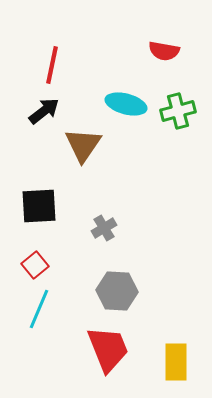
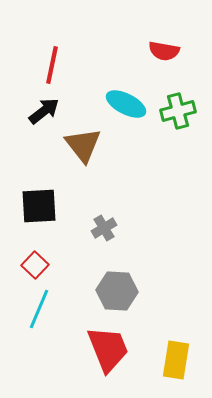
cyan ellipse: rotated 12 degrees clockwise
brown triangle: rotated 12 degrees counterclockwise
red square: rotated 8 degrees counterclockwise
yellow rectangle: moved 2 px up; rotated 9 degrees clockwise
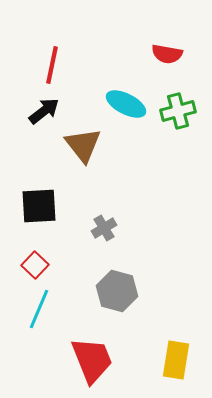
red semicircle: moved 3 px right, 3 px down
gray hexagon: rotated 12 degrees clockwise
red trapezoid: moved 16 px left, 11 px down
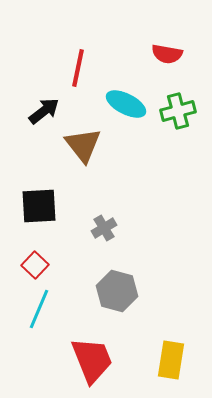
red line: moved 26 px right, 3 px down
yellow rectangle: moved 5 px left
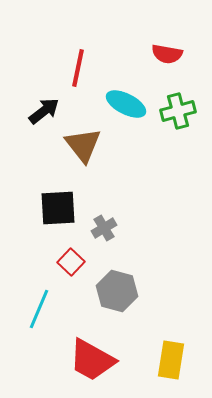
black square: moved 19 px right, 2 px down
red square: moved 36 px right, 3 px up
red trapezoid: rotated 141 degrees clockwise
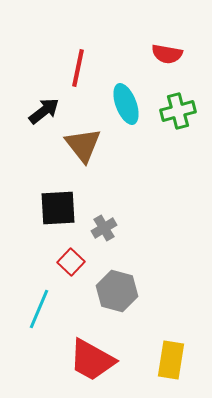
cyan ellipse: rotated 42 degrees clockwise
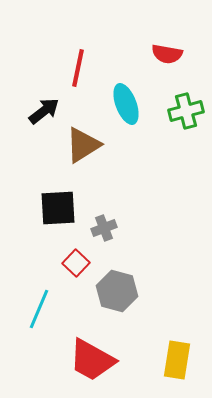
green cross: moved 8 px right
brown triangle: rotated 36 degrees clockwise
gray cross: rotated 10 degrees clockwise
red square: moved 5 px right, 1 px down
yellow rectangle: moved 6 px right
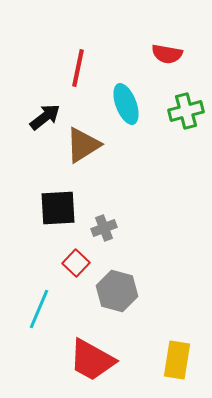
black arrow: moved 1 px right, 6 px down
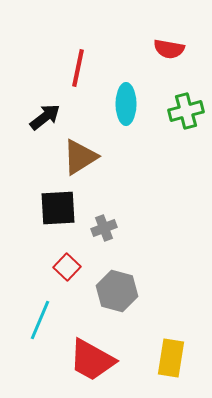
red semicircle: moved 2 px right, 5 px up
cyan ellipse: rotated 21 degrees clockwise
brown triangle: moved 3 px left, 12 px down
red square: moved 9 px left, 4 px down
cyan line: moved 1 px right, 11 px down
yellow rectangle: moved 6 px left, 2 px up
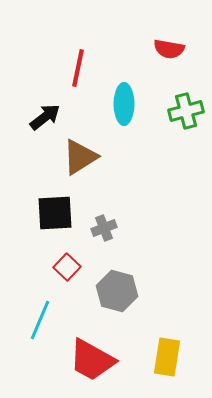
cyan ellipse: moved 2 px left
black square: moved 3 px left, 5 px down
yellow rectangle: moved 4 px left, 1 px up
